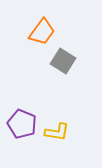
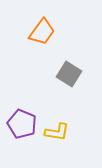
gray square: moved 6 px right, 13 px down
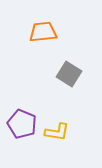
orange trapezoid: moved 1 px right; rotated 132 degrees counterclockwise
